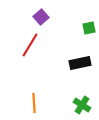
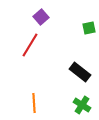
black rectangle: moved 9 px down; rotated 50 degrees clockwise
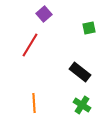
purple square: moved 3 px right, 3 px up
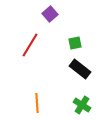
purple square: moved 6 px right
green square: moved 14 px left, 15 px down
black rectangle: moved 3 px up
orange line: moved 3 px right
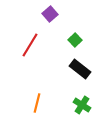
green square: moved 3 px up; rotated 32 degrees counterclockwise
orange line: rotated 18 degrees clockwise
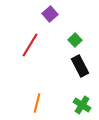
black rectangle: moved 3 px up; rotated 25 degrees clockwise
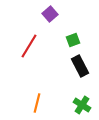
green square: moved 2 px left; rotated 24 degrees clockwise
red line: moved 1 px left, 1 px down
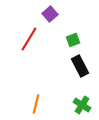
red line: moved 7 px up
orange line: moved 1 px left, 1 px down
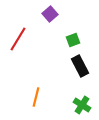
red line: moved 11 px left
orange line: moved 7 px up
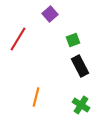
green cross: moved 1 px left
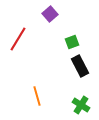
green square: moved 1 px left, 2 px down
orange line: moved 1 px right, 1 px up; rotated 30 degrees counterclockwise
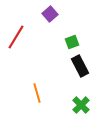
red line: moved 2 px left, 2 px up
orange line: moved 3 px up
green cross: rotated 12 degrees clockwise
